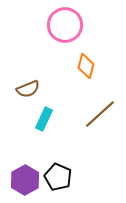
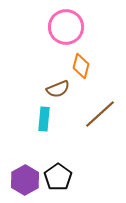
pink circle: moved 1 px right, 2 px down
orange diamond: moved 5 px left
brown semicircle: moved 30 px right
cyan rectangle: rotated 20 degrees counterclockwise
black pentagon: rotated 12 degrees clockwise
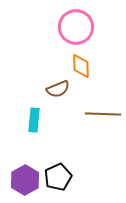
pink circle: moved 10 px right
orange diamond: rotated 15 degrees counterclockwise
brown line: moved 3 px right; rotated 44 degrees clockwise
cyan rectangle: moved 10 px left, 1 px down
black pentagon: rotated 12 degrees clockwise
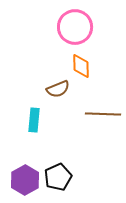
pink circle: moved 1 px left
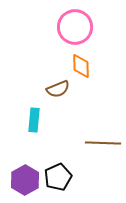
brown line: moved 29 px down
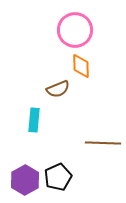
pink circle: moved 3 px down
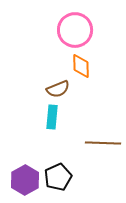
cyan rectangle: moved 18 px right, 3 px up
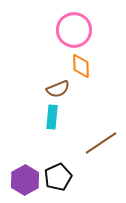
pink circle: moved 1 px left
brown line: moved 2 px left; rotated 36 degrees counterclockwise
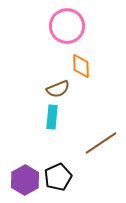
pink circle: moved 7 px left, 4 px up
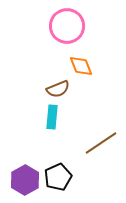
orange diamond: rotated 20 degrees counterclockwise
